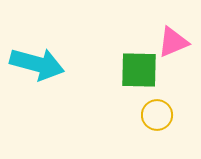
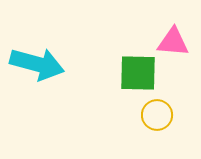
pink triangle: rotated 28 degrees clockwise
green square: moved 1 px left, 3 px down
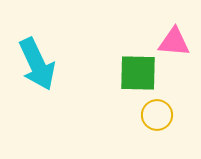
pink triangle: moved 1 px right
cyan arrow: rotated 50 degrees clockwise
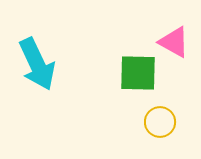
pink triangle: rotated 24 degrees clockwise
yellow circle: moved 3 px right, 7 px down
